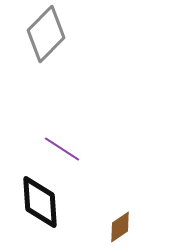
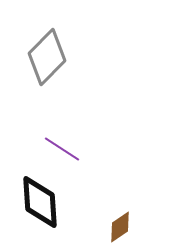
gray diamond: moved 1 px right, 23 px down
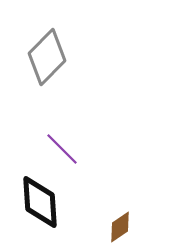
purple line: rotated 12 degrees clockwise
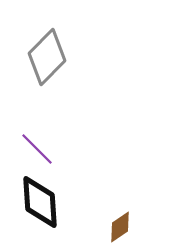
purple line: moved 25 px left
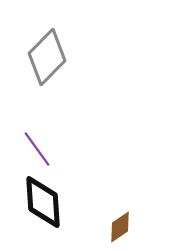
purple line: rotated 9 degrees clockwise
black diamond: moved 3 px right
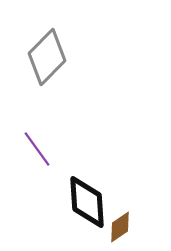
black diamond: moved 44 px right
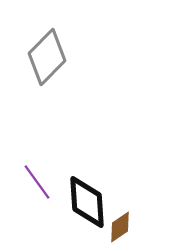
purple line: moved 33 px down
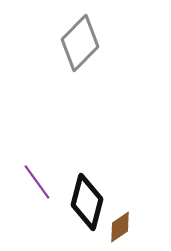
gray diamond: moved 33 px right, 14 px up
black diamond: rotated 18 degrees clockwise
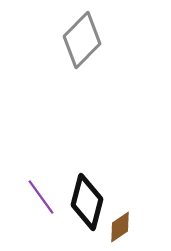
gray diamond: moved 2 px right, 3 px up
purple line: moved 4 px right, 15 px down
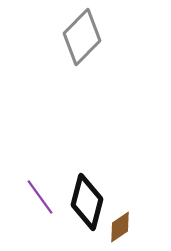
gray diamond: moved 3 px up
purple line: moved 1 px left
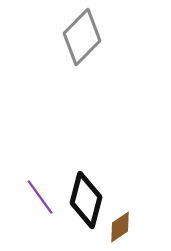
black diamond: moved 1 px left, 2 px up
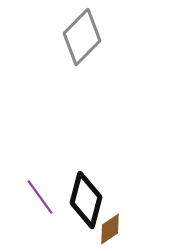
brown diamond: moved 10 px left, 2 px down
